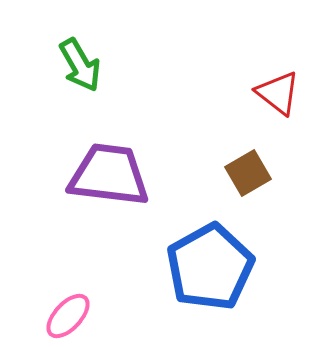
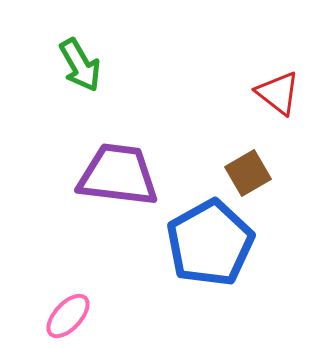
purple trapezoid: moved 9 px right
blue pentagon: moved 24 px up
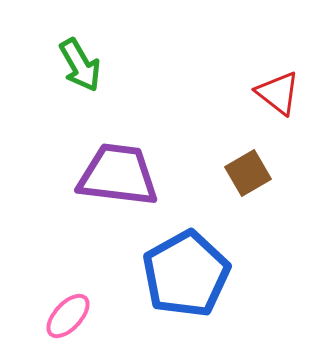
blue pentagon: moved 24 px left, 31 px down
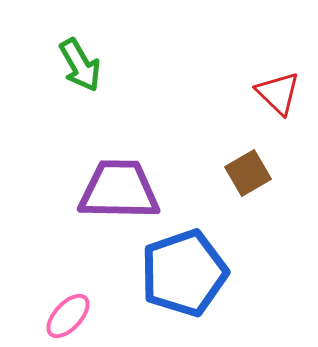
red triangle: rotated 6 degrees clockwise
purple trapezoid: moved 1 px right, 15 px down; rotated 6 degrees counterclockwise
blue pentagon: moved 2 px left, 1 px up; rotated 10 degrees clockwise
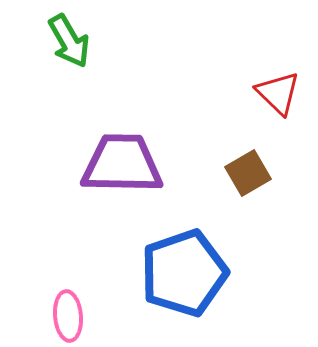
green arrow: moved 11 px left, 24 px up
purple trapezoid: moved 3 px right, 26 px up
pink ellipse: rotated 48 degrees counterclockwise
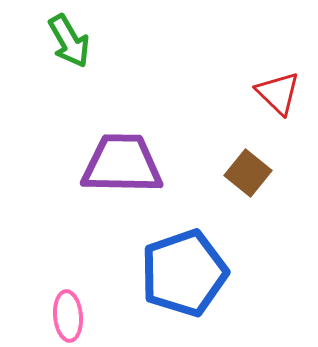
brown square: rotated 21 degrees counterclockwise
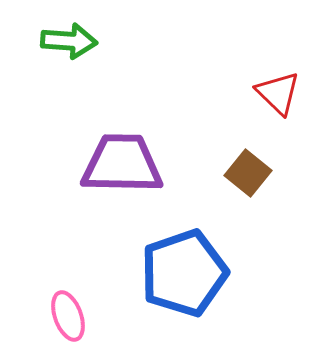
green arrow: rotated 56 degrees counterclockwise
pink ellipse: rotated 15 degrees counterclockwise
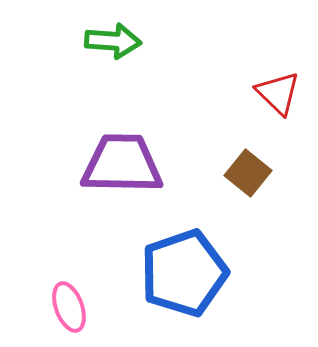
green arrow: moved 44 px right
pink ellipse: moved 1 px right, 9 px up
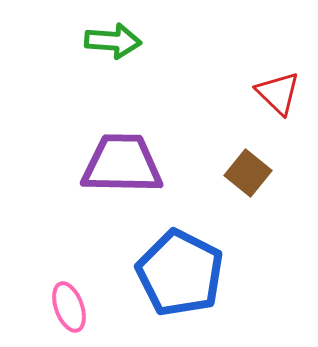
blue pentagon: moved 4 px left; rotated 26 degrees counterclockwise
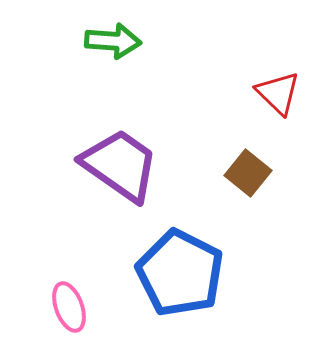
purple trapezoid: moved 2 px left, 1 px down; rotated 34 degrees clockwise
